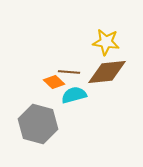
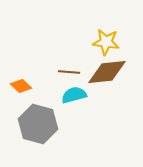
orange diamond: moved 33 px left, 4 px down
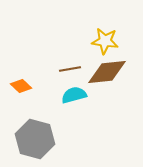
yellow star: moved 1 px left, 1 px up
brown line: moved 1 px right, 3 px up; rotated 15 degrees counterclockwise
gray hexagon: moved 3 px left, 15 px down
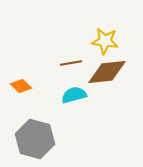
brown line: moved 1 px right, 6 px up
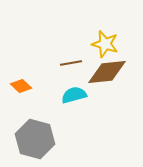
yellow star: moved 3 px down; rotated 8 degrees clockwise
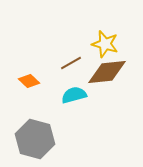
brown line: rotated 20 degrees counterclockwise
orange diamond: moved 8 px right, 5 px up
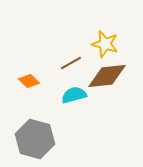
brown diamond: moved 4 px down
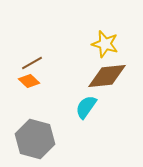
brown line: moved 39 px left
cyan semicircle: moved 12 px right, 12 px down; rotated 40 degrees counterclockwise
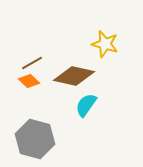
brown diamond: moved 33 px left; rotated 18 degrees clockwise
cyan semicircle: moved 2 px up
